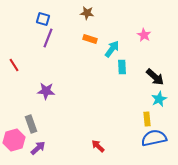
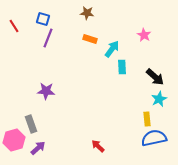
red line: moved 39 px up
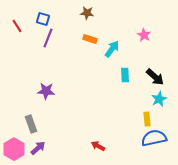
red line: moved 3 px right
cyan rectangle: moved 3 px right, 8 px down
pink hexagon: moved 9 px down; rotated 15 degrees counterclockwise
red arrow: rotated 16 degrees counterclockwise
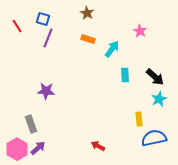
brown star: rotated 24 degrees clockwise
pink star: moved 4 px left, 4 px up
orange rectangle: moved 2 px left
yellow rectangle: moved 8 px left
pink hexagon: moved 3 px right
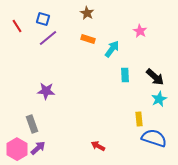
purple line: rotated 30 degrees clockwise
gray rectangle: moved 1 px right
blue semicircle: rotated 30 degrees clockwise
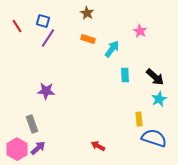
blue square: moved 2 px down
purple line: rotated 18 degrees counterclockwise
